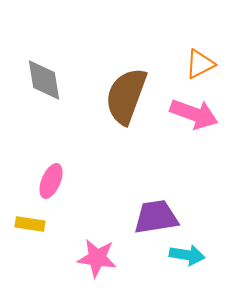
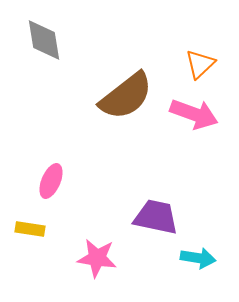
orange triangle: rotated 16 degrees counterclockwise
gray diamond: moved 40 px up
brown semicircle: rotated 148 degrees counterclockwise
purple trapezoid: rotated 21 degrees clockwise
yellow rectangle: moved 5 px down
cyan arrow: moved 11 px right, 3 px down
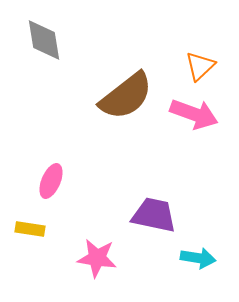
orange triangle: moved 2 px down
purple trapezoid: moved 2 px left, 2 px up
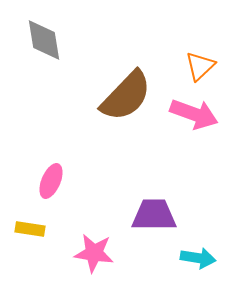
brown semicircle: rotated 8 degrees counterclockwise
purple trapezoid: rotated 12 degrees counterclockwise
pink star: moved 3 px left, 5 px up
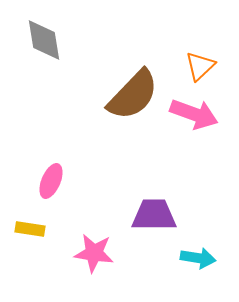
brown semicircle: moved 7 px right, 1 px up
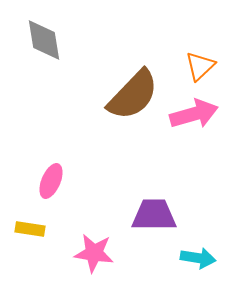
pink arrow: rotated 36 degrees counterclockwise
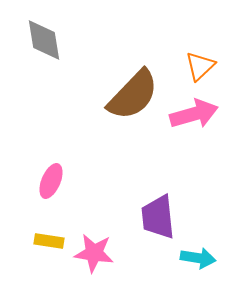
purple trapezoid: moved 4 px right, 2 px down; rotated 96 degrees counterclockwise
yellow rectangle: moved 19 px right, 12 px down
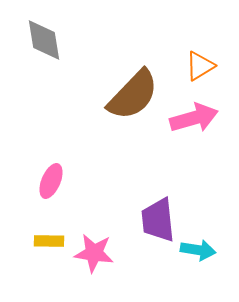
orange triangle: rotated 12 degrees clockwise
pink arrow: moved 4 px down
purple trapezoid: moved 3 px down
yellow rectangle: rotated 8 degrees counterclockwise
cyan arrow: moved 8 px up
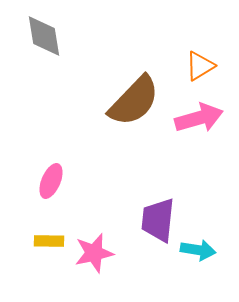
gray diamond: moved 4 px up
brown semicircle: moved 1 px right, 6 px down
pink arrow: moved 5 px right
purple trapezoid: rotated 12 degrees clockwise
pink star: rotated 21 degrees counterclockwise
